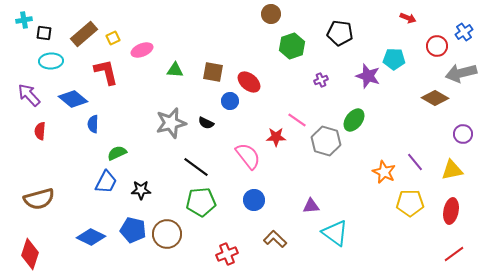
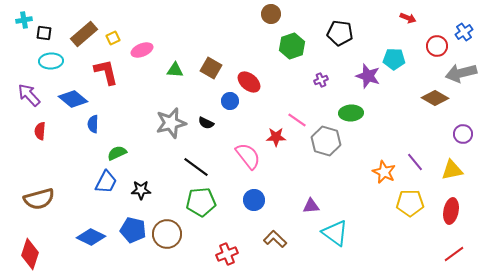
brown square at (213, 72): moved 2 px left, 4 px up; rotated 20 degrees clockwise
green ellipse at (354, 120): moved 3 px left, 7 px up; rotated 50 degrees clockwise
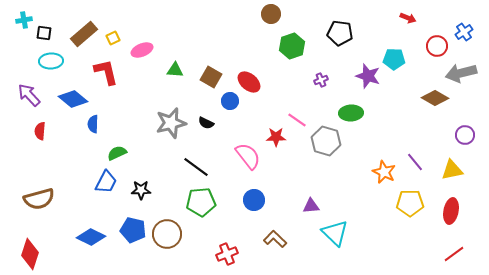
brown square at (211, 68): moved 9 px down
purple circle at (463, 134): moved 2 px right, 1 px down
cyan triangle at (335, 233): rotated 8 degrees clockwise
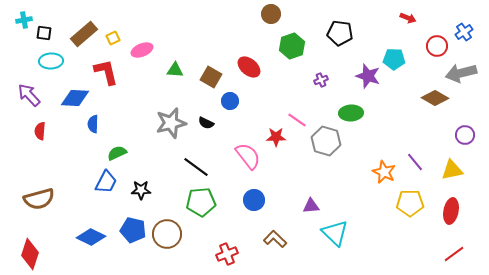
red ellipse at (249, 82): moved 15 px up
blue diamond at (73, 99): moved 2 px right, 1 px up; rotated 36 degrees counterclockwise
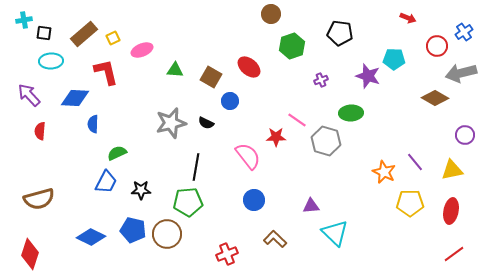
black line at (196, 167): rotated 64 degrees clockwise
green pentagon at (201, 202): moved 13 px left
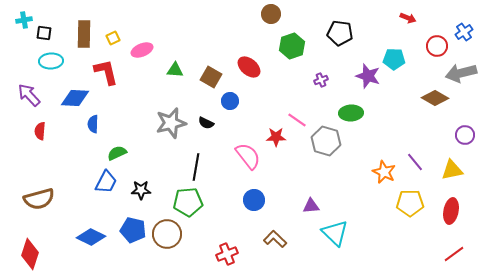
brown rectangle at (84, 34): rotated 48 degrees counterclockwise
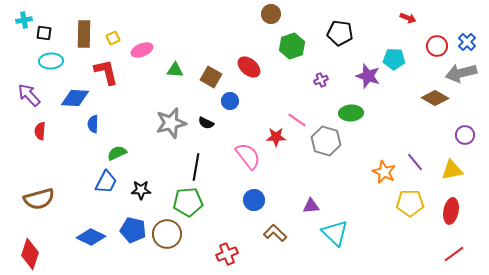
blue cross at (464, 32): moved 3 px right, 10 px down; rotated 12 degrees counterclockwise
brown L-shape at (275, 239): moved 6 px up
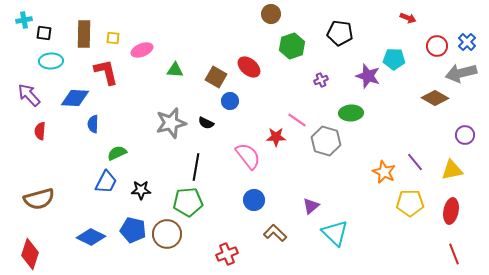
yellow square at (113, 38): rotated 32 degrees clockwise
brown square at (211, 77): moved 5 px right
purple triangle at (311, 206): rotated 36 degrees counterclockwise
red line at (454, 254): rotated 75 degrees counterclockwise
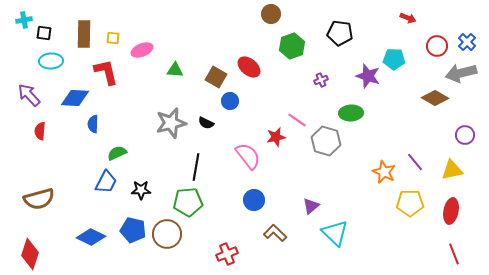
red star at (276, 137): rotated 12 degrees counterclockwise
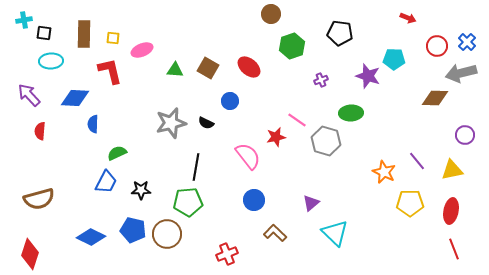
red L-shape at (106, 72): moved 4 px right, 1 px up
brown square at (216, 77): moved 8 px left, 9 px up
brown diamond at (435, 98): rotated 28 degrees counterclockwise
purple line at (415, 162): moved 2 px right, 1 px up
purple triangle at (311, 206): moved 3 px up
red line at (454, 254): moved 5 px up
